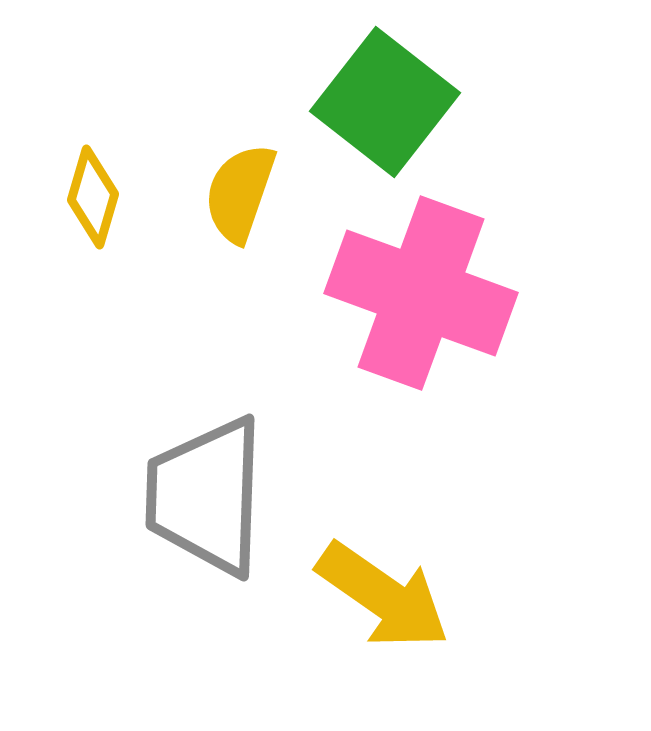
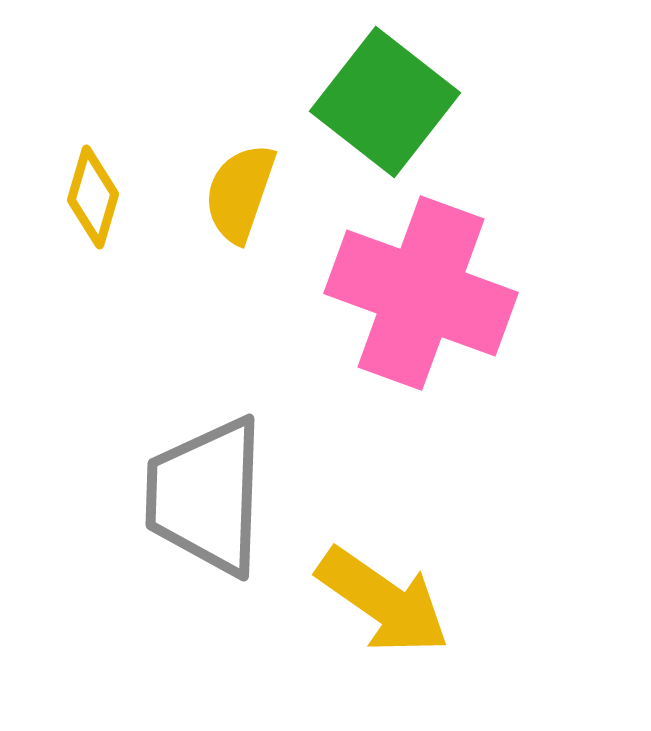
yellow arrow: moved 5 px down
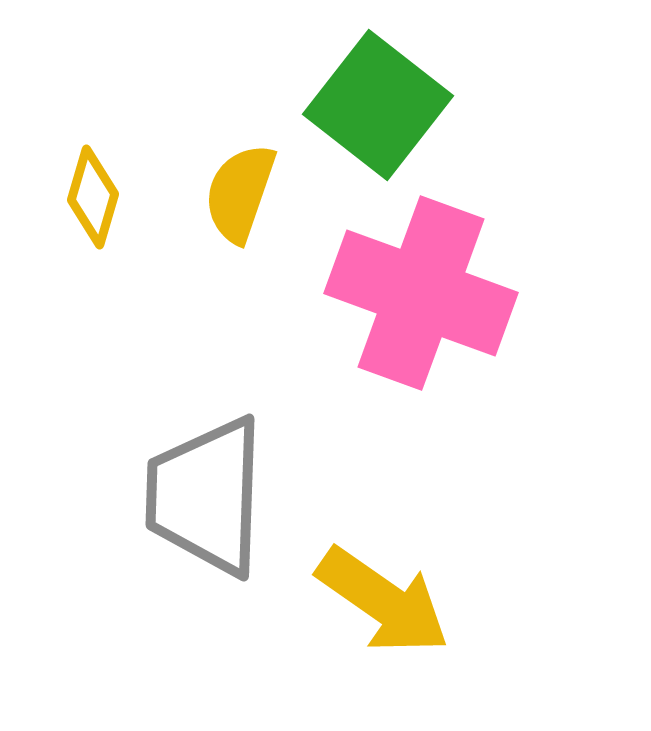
green square: moved 7 px left, 3 px down
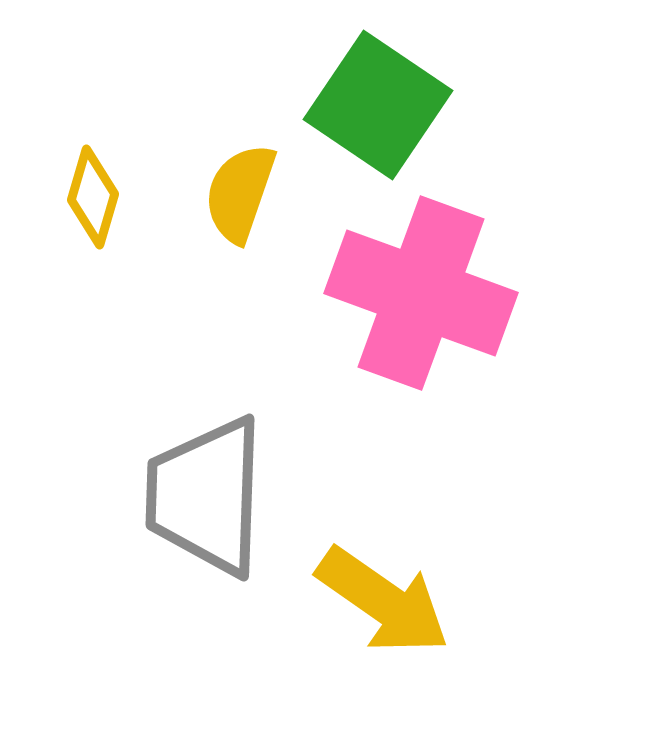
green square: rotated 4 degrees counterclockwise
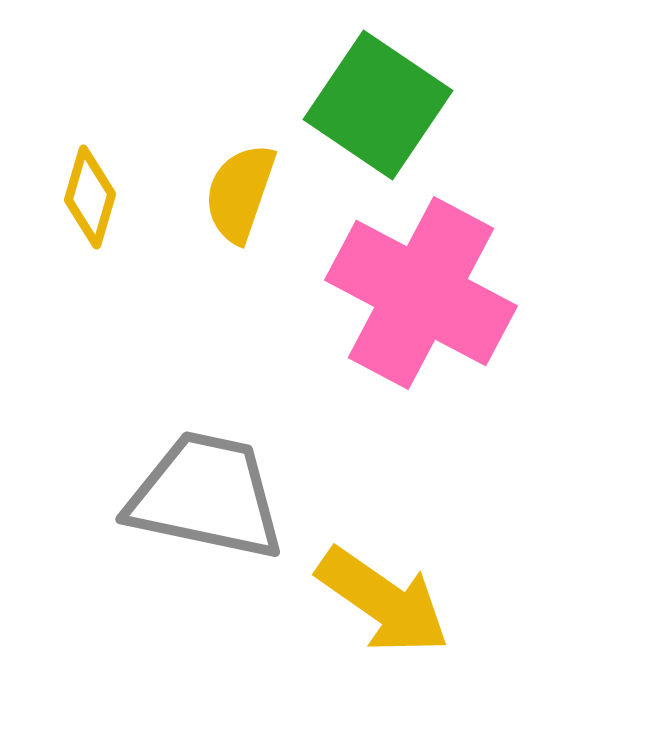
yellow diamond: moved 3 px left
pink cross: rotated 8 degrees clockwise
gray trapezoid: rotated 100 degrees clockwise
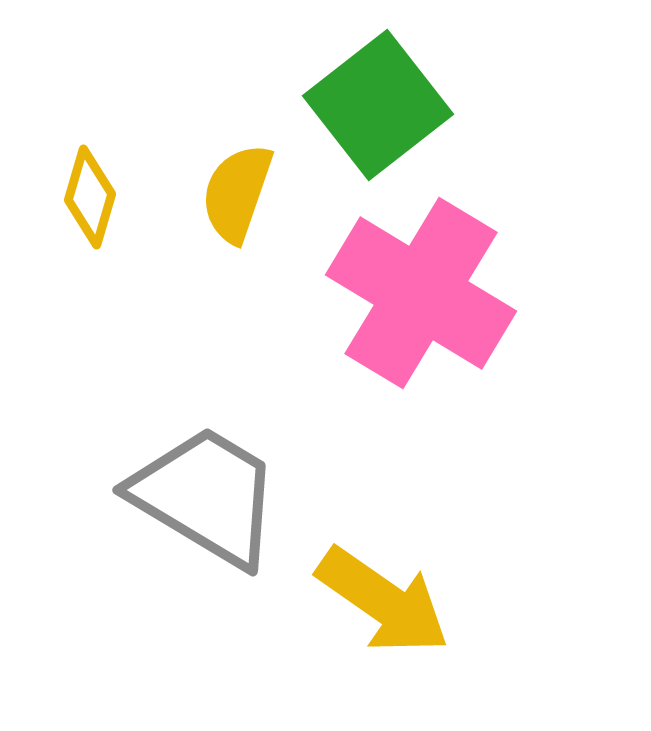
green square: rotated 18 degrees clockwise
yellow semicircle: moved 3 px left
pink cross: rotated 3 degrees clockwise
gray trapezoid: rotated 19 degrees clockwise
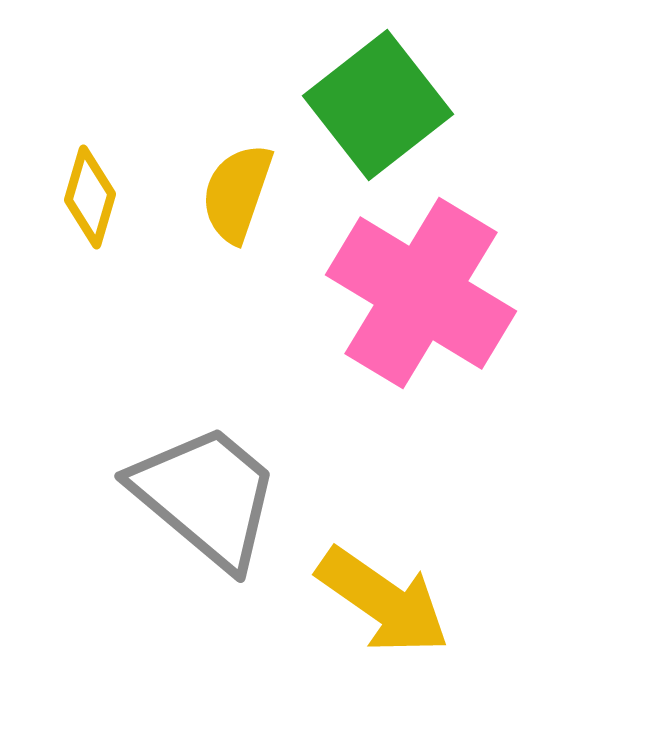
gray trapezoid: rotated 9 degrees clockwise
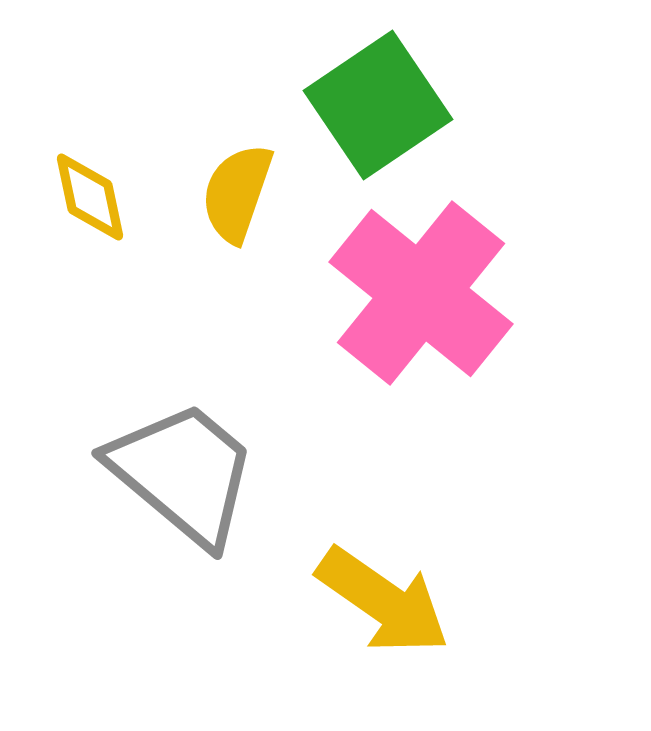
green square: rotated 4 degrees clockwise
yellow diamond: rotated 28 degrees counterclockwise
pink cross: rotated 8 degrees clockwise
gray trapezoid: moved 23 px left, 23 px up
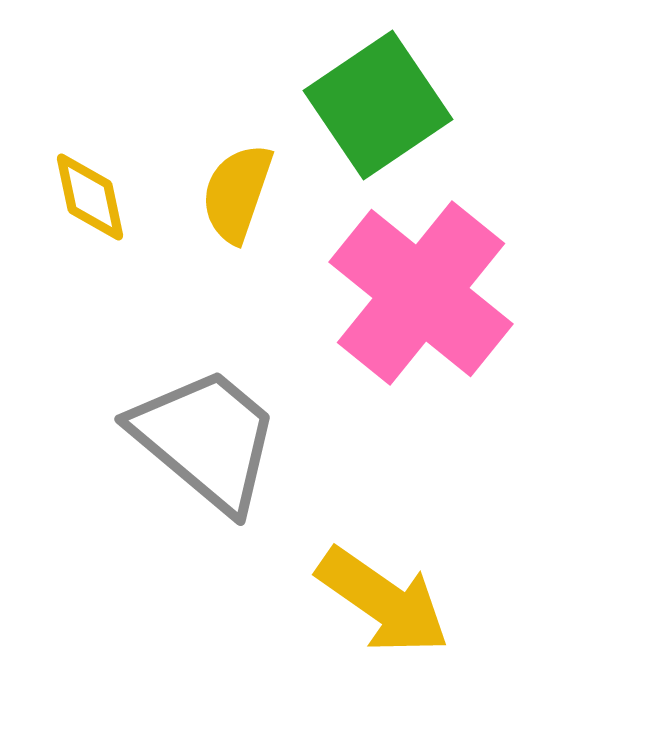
gray trapezoid: moved 23 px right, 34 px up
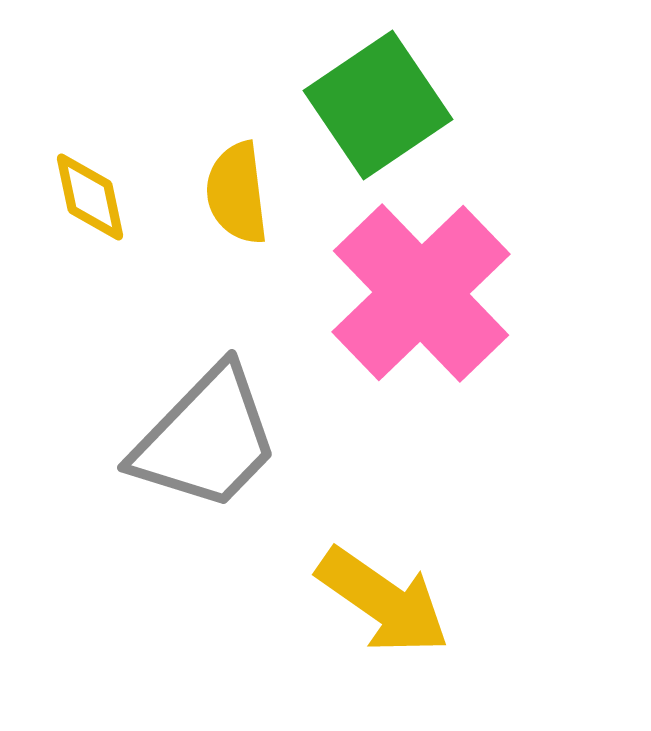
yellow semicircle: rotated 26 degrees counterclockwise
pink cross: rotated 7 degrees clockwise
gray trapezoid: rotated 94 degrees clockwise
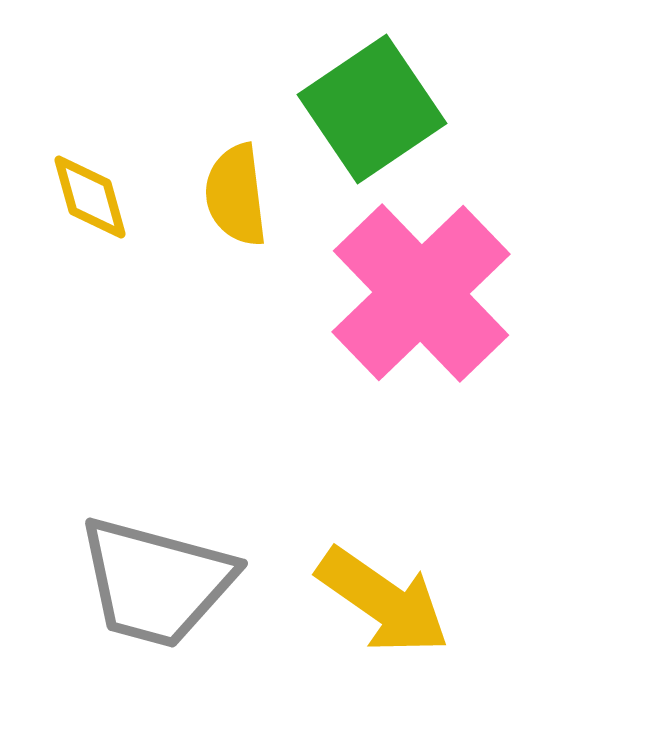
green square: moved 6 px left, 4 px down
yellow semicircle: moved 1 px left, 2 px down
yellow diamond: rotated 4 degrees counterclockwise
gray trapezoid: moved 50 px left, 143 px down; rotated 61 degrees clockwise
